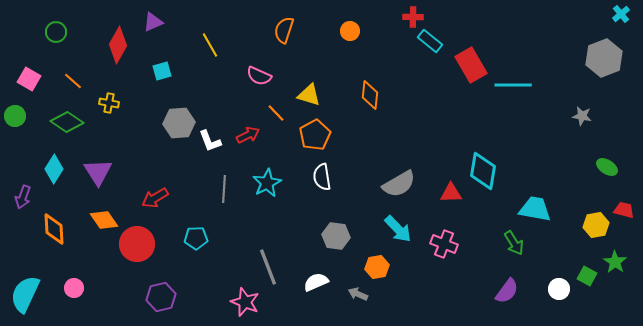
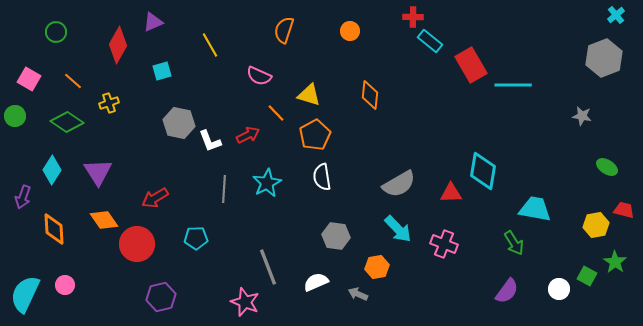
cyan cross at (621, 14): moved 5 px left, 1 px down
yellow cross at (109, 103): rotated 30 degrees counterclockwise
gray hexagon at (179, 123): rotated 16 degrees clockwise
cyan diamond at (54, 169): moved 2 px left, 1 px down
pink circle at (74, 288): moved 9 px left, 3 px up
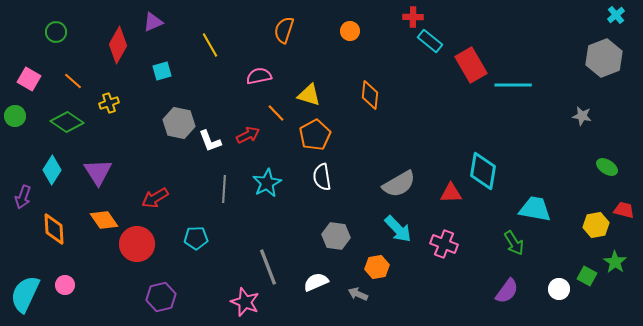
pink semicircle at (259, 76): rotated 145 degrees clockwise
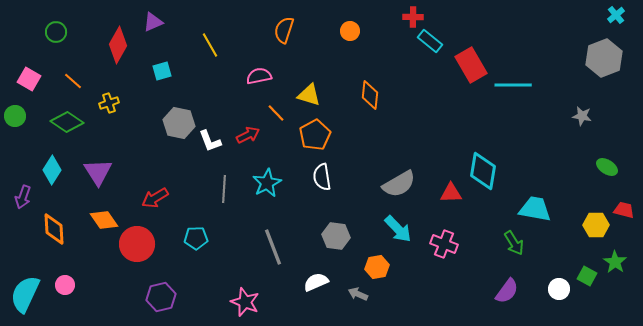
yellow hexagon at (596, 225): rotated 10 degrees clockwise
gray line at (268, 267): moved 5 px right, 20 px up
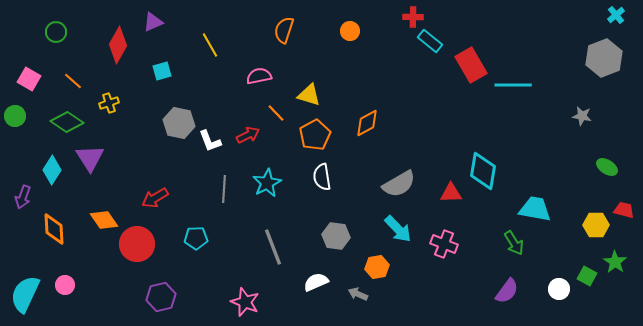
orange diamond at (370, 95): moved 3 px left, 28 px down; rotated 56 degrees clockwise
purple triangle at (98, 172): moved 8 px left, 14 px up
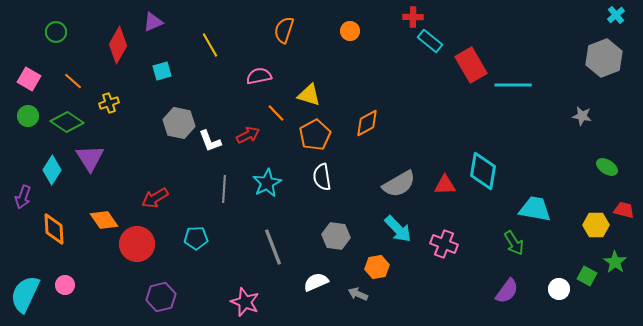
green circle at (15, 116): moved 13 px right
red triangle at (451, 193): moved 6 px left, 8 px up
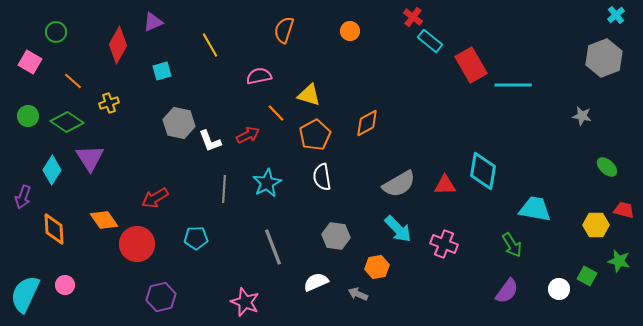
red cross at (413, 17): rotated 36 degrees clockwise
pink square at (29, 79): moved 1 px right, 17 px up
green ellipse at (607, 167): rotated 10 degrees clockwise
green arrow at (514, 243): moved 2 px left, 2 px down
green star at (615, 262): moved 4 px right, 1 px up; rotated 20 degrees counterclockwise
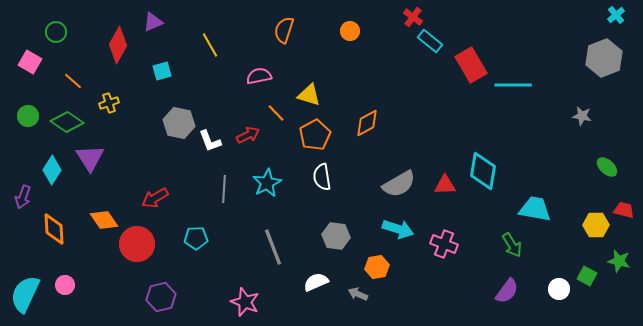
cyan arrow at (398, 229): rotated 28 degrees counterclockwise
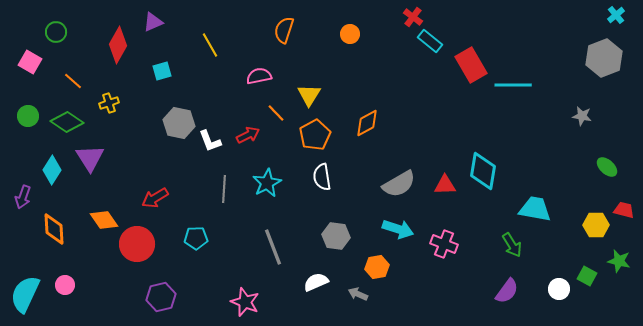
orange circle at (350, 31): moved 3 px down
yellow triangle at (309, 95): rotated 45 degrees clockwise
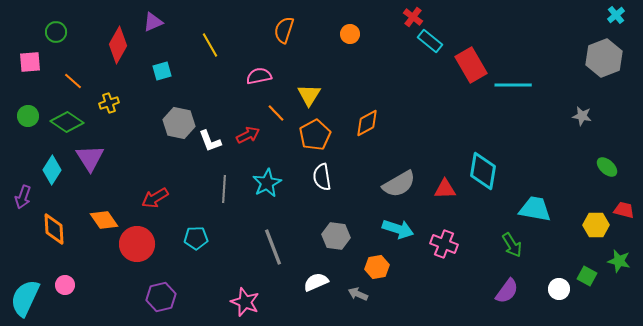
pink square at (30, 62): rotated 35 degrees counterclockwise
red triangle at (445, 185): moved 4 px down
cyan semicircle at (25, 294): moved 4 px down
